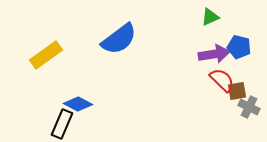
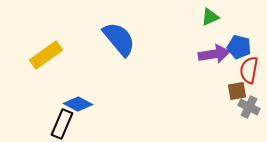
blue semicircle: rotated 93 degrees counterclockwise
red semicircle: moved 27 px right, 10 px up; rotated 124 degrees counterclockwise
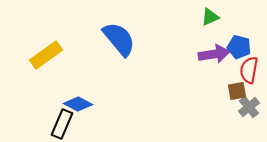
gray cross: rotated 25 degrees clockwise
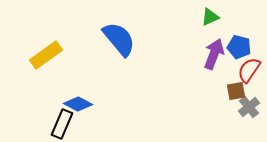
purple arrow: rotated 60 degrees counterclockwise
red semicircle: rotated 24 degrees clockwise
brown square: moved 1 px left
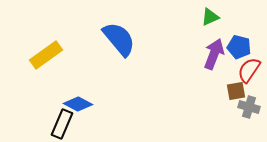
gray cross: rotated 35 degrees counterclockwise
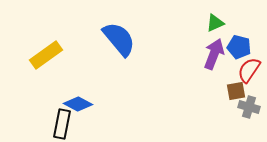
green triangle: moved 5 px right, 6 px down
black rectangle: rotated 12 degrees counterclockwise
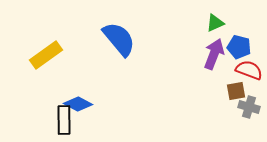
red semicircle: rotated 76 degrees clockwise
black rectangle: moved 2 px right, 4 px up; rotated 12 degrees counterclockwise
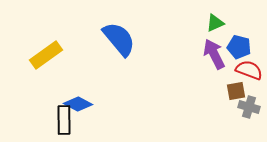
purple arrow: rotated 48 degrees counterclockwise
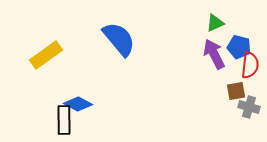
red semicircle: moved 1 px right, 5 px up; rotated 76 degrees clockwise
